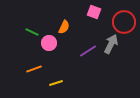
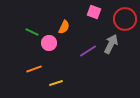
red circle: moved 1 px right, 3 px up
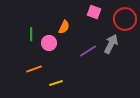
green line: moved 1 px left, 2 px down; rotated 64 degrees clockwise
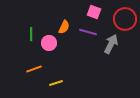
purple line: moved 19 px up; rotated 48 degrees clockwise
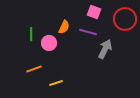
gray arrow: moved 6 px left, 5 px down
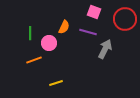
green line: moved 1 px left, 1 px up
orange line: moved 9 px up
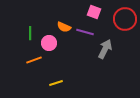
orange semicircle: rotated 88 degrees clockwise
purple line: moved 3 px left
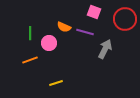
orange line: moved 4 px left
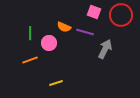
red circle: moved 4 px left, 4 px up
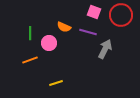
purple line: moved 3 px right
